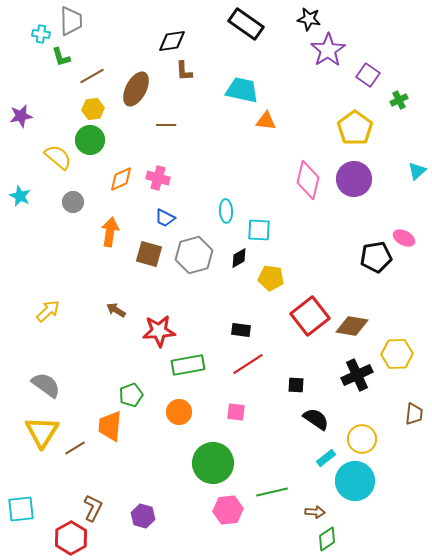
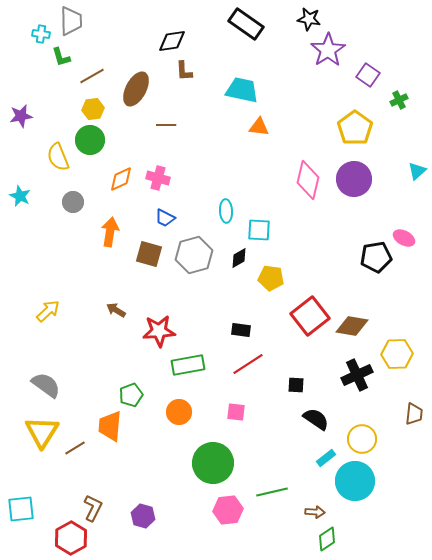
orange triangle at (266, 121): moved 7 px left, 6 px down
yellow semicircle at (58, 157): rotated 152 degrees counterclockwise
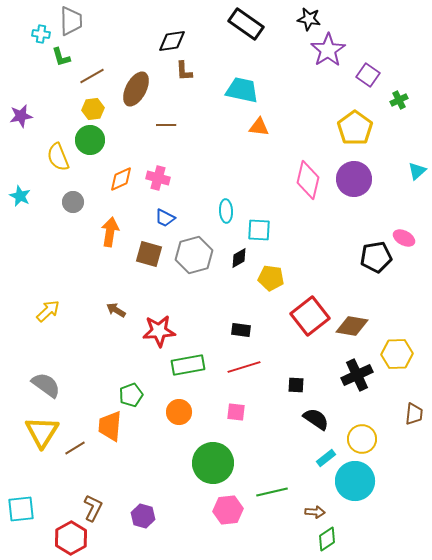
red line at (248, 364): moved 4 px left, 3 px down; rotated 16 degrees clockwise
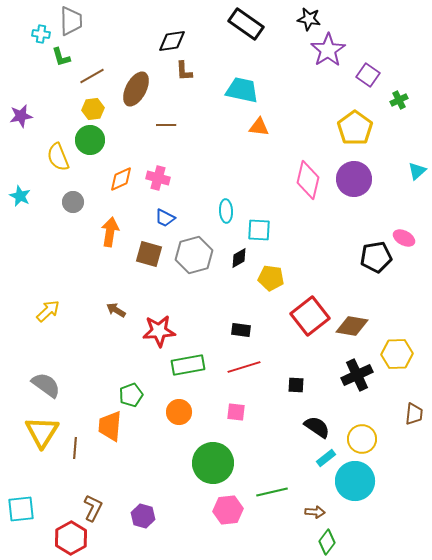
black semicircle at (316, 419): moved 1 px right, 8 px down
brown line at (75, 448): rotated 55 degrees counterclockwise
green diamond at (327, 539): moved 3 px down; rotated 20 degrees counterclockwise
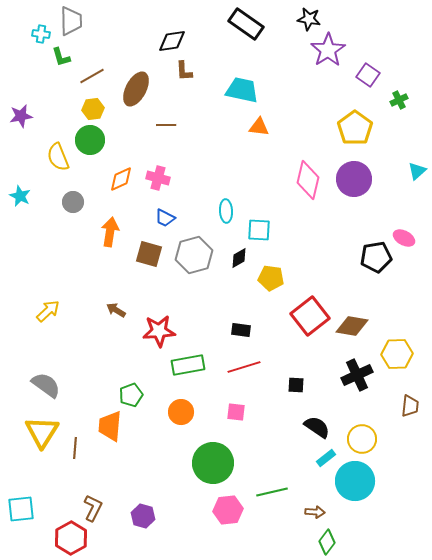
orange circle at (179, 412): moved 2 px right
brown trapezoid at (414, 414): moved 4 px left, 8 px up
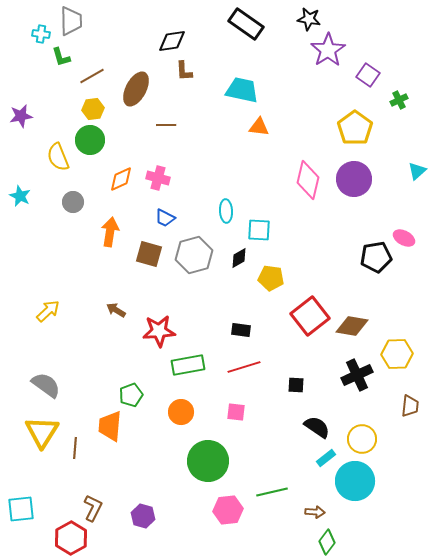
green circle at (213, 463): moved 5 px left, 2 px up
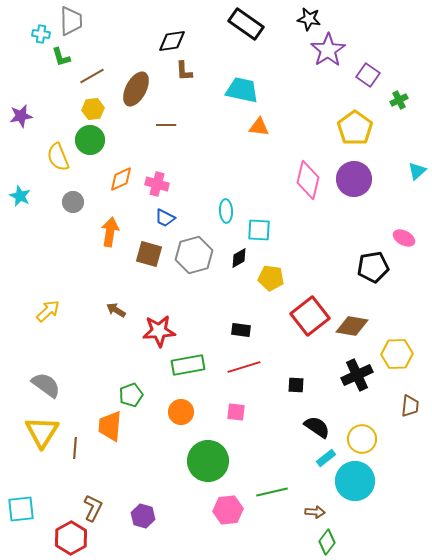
pink cross at (158, 178): moved 1 px left, 6 px down
black pentagon at (376, 257): moved 3 px left, 10 px down
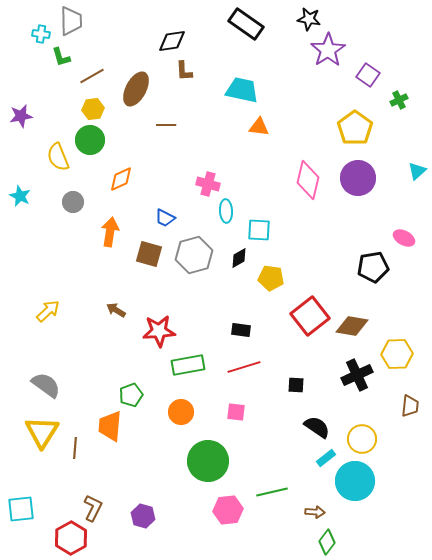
purple circle at (354, 179): moved 4 px right, 1 px up
pink cross at (157, 184): moved 51 px right
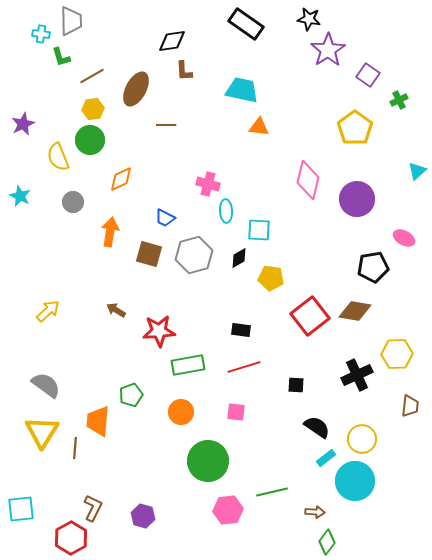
purple star at (21, 116): moved 2 px right, 8 px down; rotated 15 degrees counterclockwise
purple circle at (358, 178): moved 1 px left, 21 px down
brown diamond at (352, 326): moved 3 px right, 15 px up
orange trapezoid at (110, 426): moved 12 px left, 5 px up
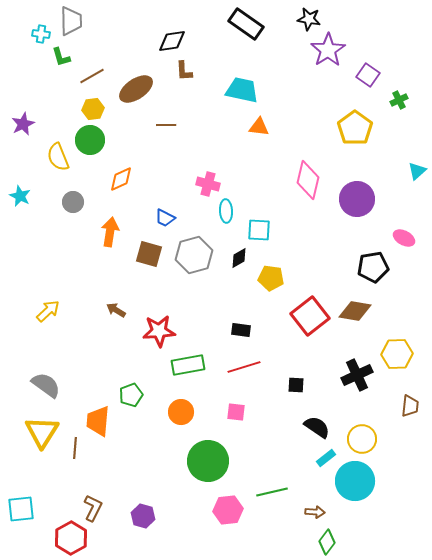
brown ellipse at (136, 89): rotated 28 degrees clockwise
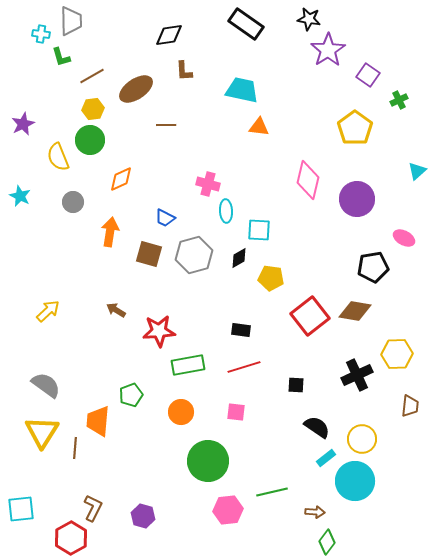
black diamond at (172, 41): moved 3 px left, 6 px up
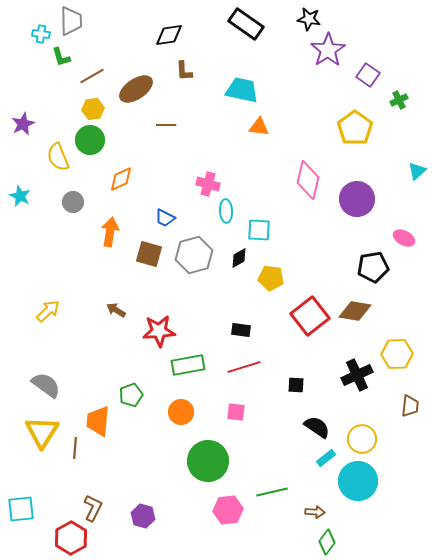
cyan circle at (355, 481): moved 3 px right
